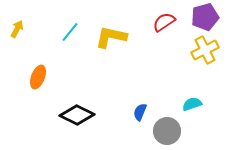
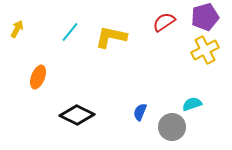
gray circle: moved 5 px right, 4 px up
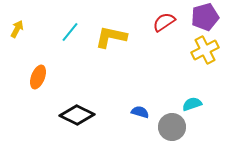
blue semicircle: rotated 84 degrees clockwise
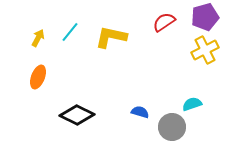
yellow arrow: moved 21 px right, 9 px down
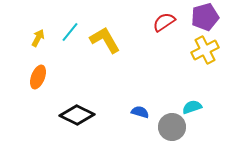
yellow L-shape: moved 6 px left, 3 px down; rotated 48 degrees clockwise
cyan semicircle: moved 3 px down
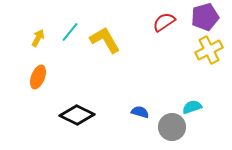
yellow cross: moved 4 px right
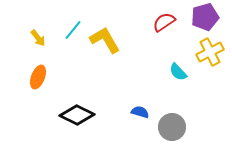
cyan line: moved 3 px right, 2 px up
yellow arrow: rotated 114 degrees clockwise
yellow cross: moved 1 px right, 2 px down
cyan semicircle: moved 14 px left, 35 px up; rotated 114 degrees counterclockwise
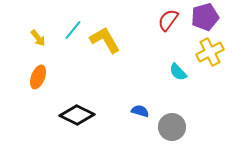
red semicircle: moved 4 px right, 2 px up; rotated 20 degrees counterclockwise
blue semicircle: moved 1 px up
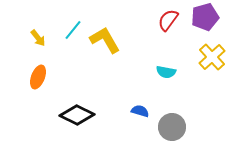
yellow cross: moved 2 px right, 5 px down; rotated 16 degrees counterclockwise
cyan semicircle: moved 12 px left; rotated 36 degrees counterclockwise
